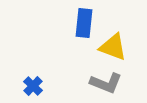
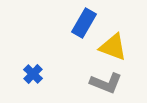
blue rectangle: rotated 24 degrees clockwise
blue cross: moved 12 px up
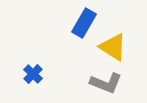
yellow triangle: rotated 12 degrees clockwise
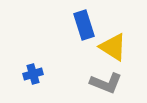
blue rectangle: moved 2 px down; rotated 48 degrees counterclockwise
blue cross: rotated 30 degrees clockwise
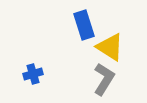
yellow triangle: moved 3 px left
gray L-shape: moved 2 px left, 4 px up; rotated 80 degrees counterclockwise
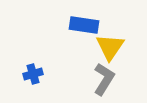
blue rectangle: rotated 64 degrees counterclockwise
yellow triangle: rotated 32 degrees clockwise
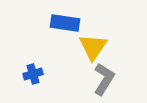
blue rectangle: moved 19 px left, 2 px up
yellow triangle: moved 17 px left
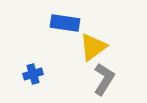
yellow triangle: rotated 20 degrees clockwise
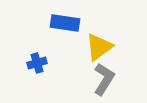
yellow triangle: moved 6 px right
blue cross: moved 4 px right, 11 px up
